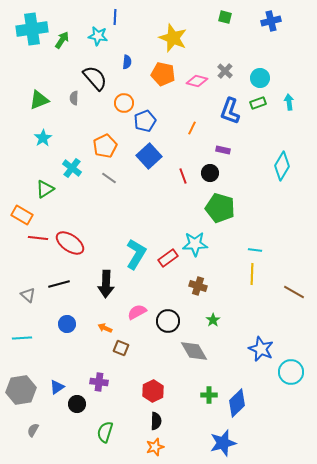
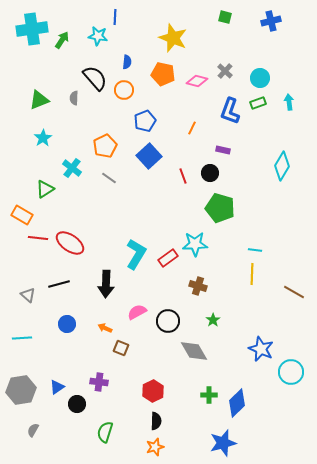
orange circle at (124, 103): moved 13 px up
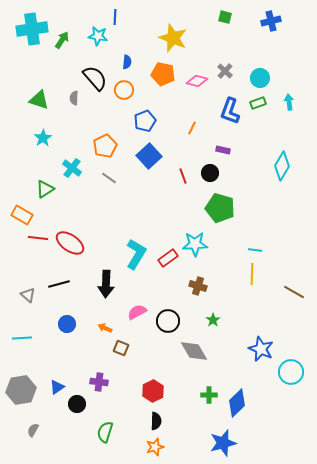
green triangle at (39, 100): rotated 40 degrees clockwise
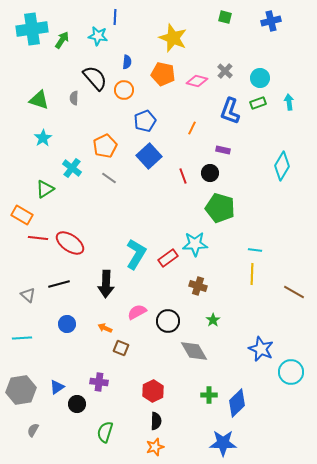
blue star at (223, 443): rotated 16 degrees clockwise
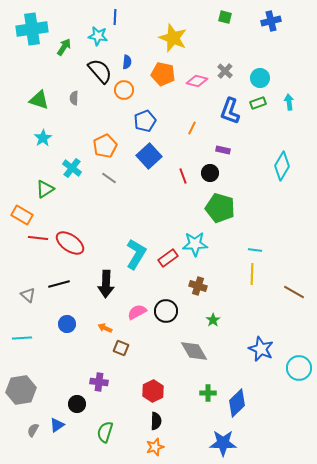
green arrow at (62, 40): moved 2 px right, 7 px down
black semicircle at (95, 78): moved 5 px right, 7 px up
black circle at (168, 321): moved 2 px left, 10 px up
cyan circle at (291, 372): moved 8 px right, 4 px up
blue triangle at (57, 387): moved 38 px down
green cross at (209, 395): moved 1 px left, 2 px up
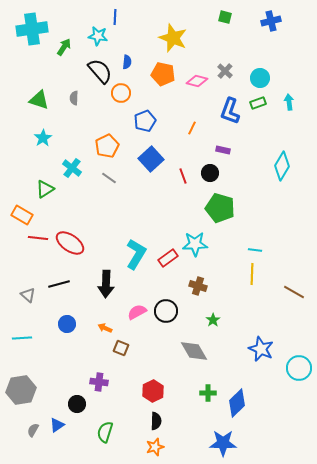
orange circle at (124, 90): moved 3 px left, 3 px down
orange pentagon at (105, 146): moved 2 px right
blue square at (149, 156): moved 2 px right, 3 px down
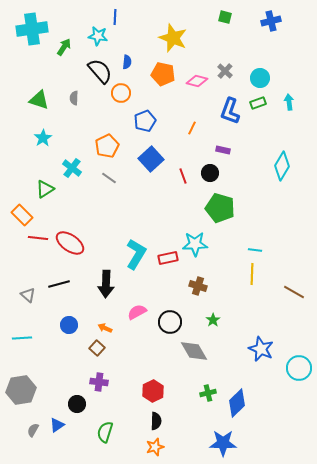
orange rectangle at (22, 215): rotated 15 degrees clockwise
red rectangle at (168, 258): rotated 24 degrees clockwise
black circle at (166, 311): moved 4 px right, 11 px down
blue circle at (67, 324): moved 2 px right, 1 px down
brown square at (121, 348): moved 24 px left; rotated 21 degrees clockwise
green cross at (208, 393): rotated 14 degrees counterclockwise
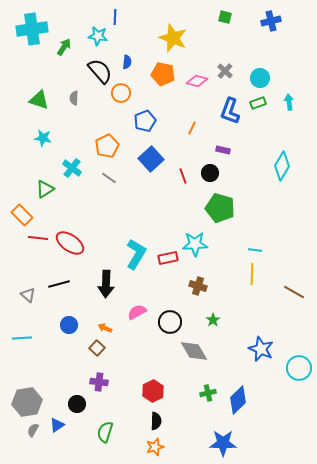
cyan star at (43, 138): rotated 30 degrees counterclockwise
gray hexagon at (21, 390): moved 6 px right, 12 px down
blue diamond at (237, 403): moved 1 px right, 3 px up
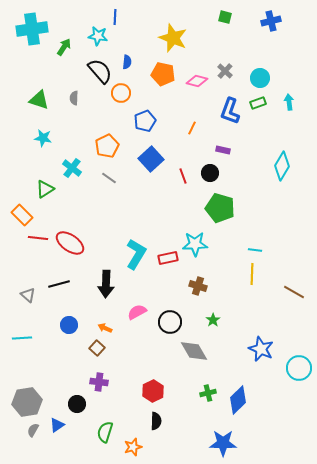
orange star at (155, 447): moved 22 px left
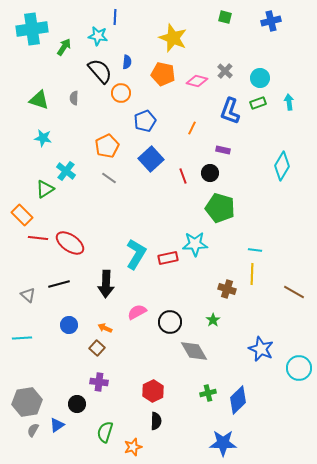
cyan cross at (72, 168): moved 6 px left, 3 px down
brown cross at (198, 286): moved 29 px right, 3 px down
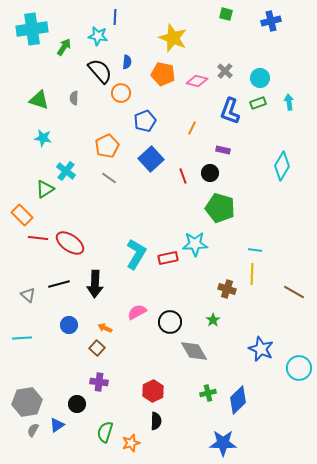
green square at (225, 17): moved 1 px right, 3 px up
black arrow at (106, 284): moved 11 px left
orange star at (133, 447): moved 2 px left, 4 px up
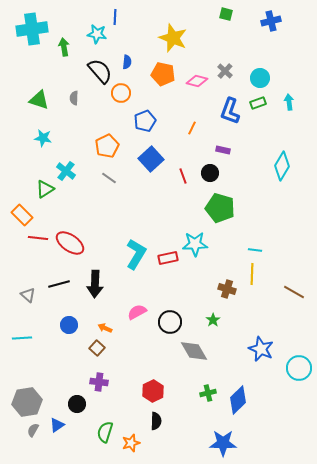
cyan star at (98, 36): moved 1 px left, 2 px up
green arrow at (64, 47): rotated 42 degrees counterclockwise
